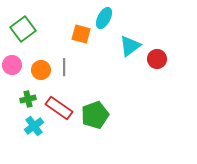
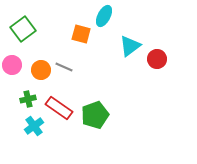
cyan ellipse: moved 2 px up
gray line: rotated 66 degrees counterclockwise
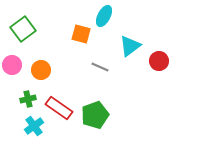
red circle: moved 2 px right, 2 px down
gray line: moved 36 px right
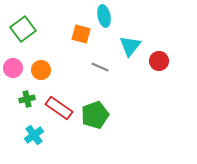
cyan ellipse: rotated 40 degrees counterclockwise
cyan triangle: rotated 15 degrees counterclockwise
pink circle: moved 1 px right, 3 px down
green cross: moved 1 px left
cyan cross: moved 9 px down
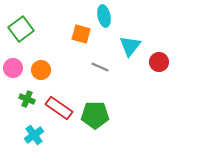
green square: moved 2 px left
red circle: moved 1 px down
green cross: rotated 35 degrees clockwise
green pentagon: rotated 20 degrees clockwise
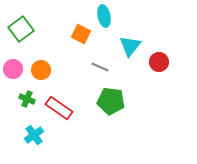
orange square: rotated 12 degrees clockwise
pink circle: moved 1 px down
green pentagon: moved 16 px right, 14 px up; rotated 8 degrees clockwise
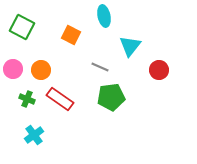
green square: moved 1 px right, 2 px up; rotated 25 degrees counterclockwise
orange square: moved 10 px left, 1 px down
red circle: moved 8 px down
green pentagon: moved 4 px up; rotated 16 degrees counterclockwise
red rectangle: moved 1 px right, 9 px up
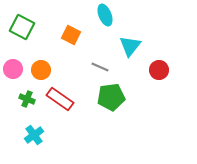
cyan ellipse: moved 1 px right, 1 px up; rotated 10 degrees counterclockwise
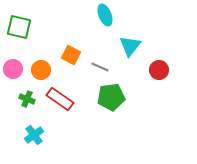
green square: moved 3 px left; rotated 15 degrees counterclockwise
orange square: moved 20 px down
